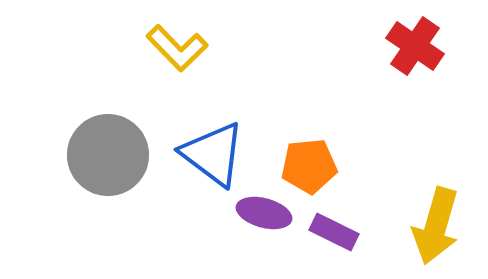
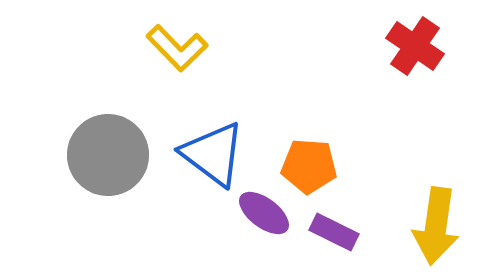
orange pentagon: rotated 10 degrees clockwise
purple ellipse: rotated 22 degrees clockwise
yellow arrow: rotated 8 degrees counterclockwise
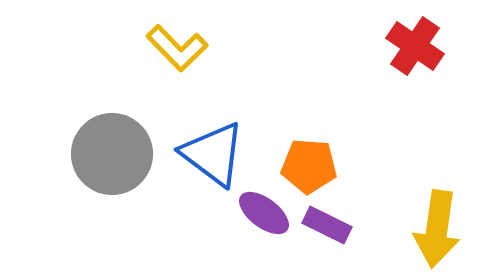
gray circle: moved 4 px right, 1 px up
yellow arrow: moved 1 px right, 3 px down
purple rectangle: moved 7 px left, 7 px up
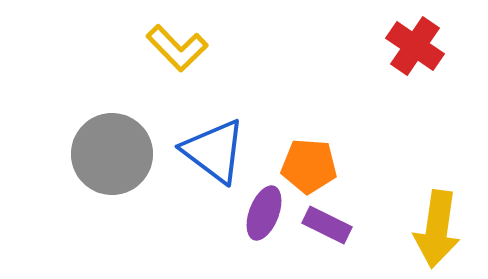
blue triangle: moved 1 px right, 3 px up
purple ellipse: rotated 74 degrees clockwise
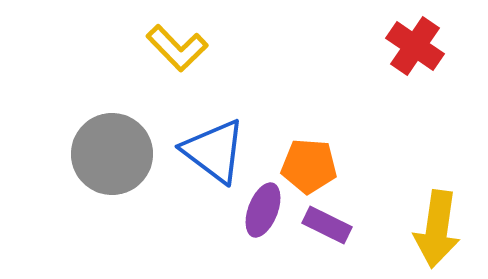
purple ellipse: moved 1 px left, 3 px up
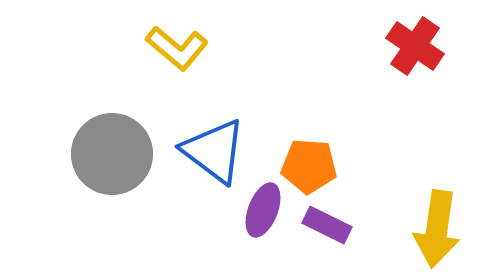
yellow L-shape: rotated 6 degrees counterclockwise
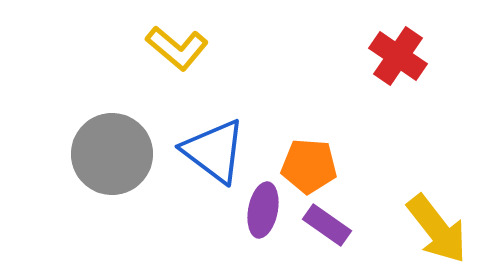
red cross: moved 17 px left, 10 px down
purple ellipse: rotated 10 degrees counterclockwise
purple rectangle: rotated 9 degrees clockwise
yellow arrow: rotated 46 degrees counterclockwise
